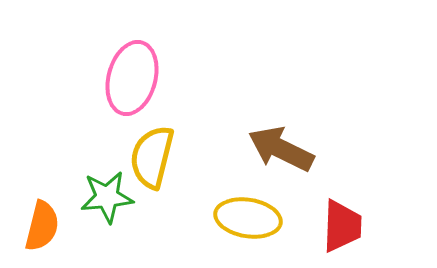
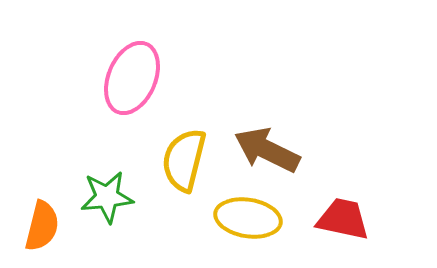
pink ellipse: rotated 8 degrees clockwise
brown arrow: moved 14 px left, 1 px down
yellow semicircle: moved 32 px right, 3 px down
red trapezoid: moved 1 px right, 7 px up; rotated 80 degrees counterclockwise
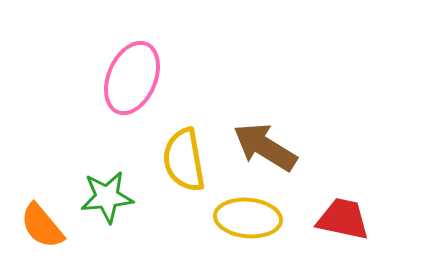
brown arrow: moved 2 px left, 3 px up; rotated 6 degrees clockwise
yellow semicircle: rotated 24 degrees counterclockwise
yellow ellipse: rotated 4 degrees counterclockwise
orange semicircle: rotated 126 degrees clockwise
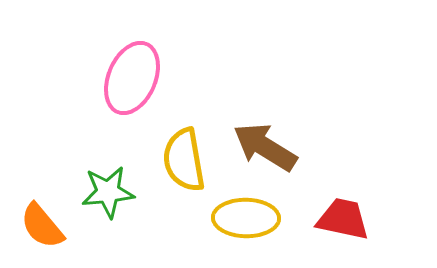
green star: moved 1 px right, 5 px up
yellow ellipse: moved 2 px left; rotated 4 degrees counterclockwise
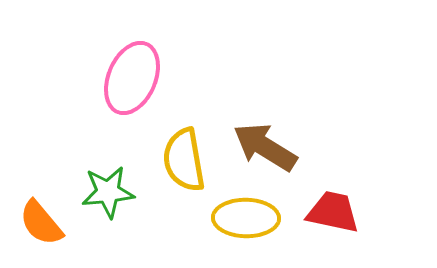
red trapezoid: moved 10 px left, 7 px up
orange semicircle: moved 1 px left, 3 px up
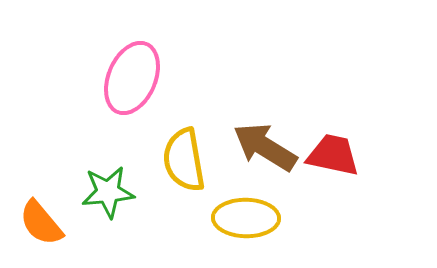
red trapezoid: moved 57 px up
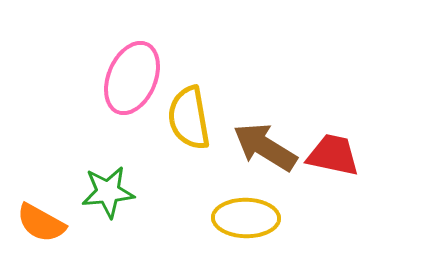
yellow semicircle: moved 5 px right, 42 px up
orange semicircle: rotated 21 degrees counterclockwise
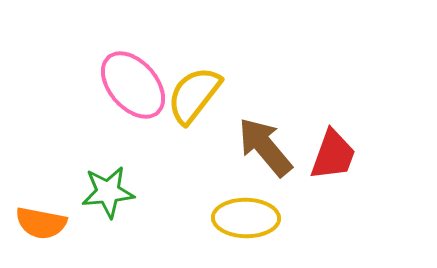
pink ellipse: moved 1 px right, 7 px down; rotated 64 degrees counterclockwise
yellow semicircle: moved 5 px right, 23 px up; rotated 48 degrees clockwise
brown arrow: rotated 18 degrees clockwise
red trapezoid: rotated 98 degrees clockwise
orange semicircle: rotated 18 degrees counterclockwise
